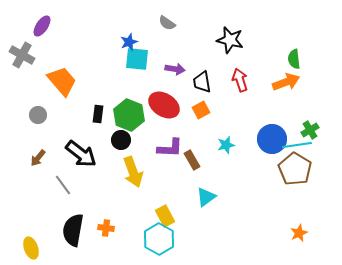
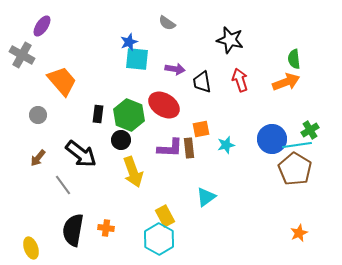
orange square: moved 19 px down; rotated 18 degrees clockwise
brown rectangle: moved 3 px left, 12 px up; rotated 24 degrees clockwise
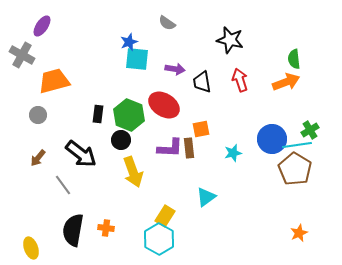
orange trapezoid: moved 8 px left; rotated 64 degrees counterclockwise
cyan star: moved 7 px right, 8 px down
yellow rectangle: rotated 60 degrees clockwise
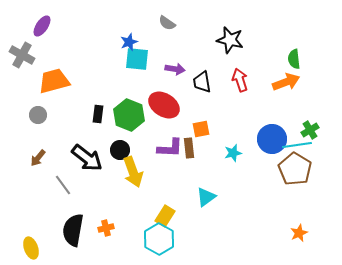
black circle: moved 1 px left, 10 px down
black arrow: moved 6 px right, 4 px down
orange cross: rotated 21 degrees counterclockwise
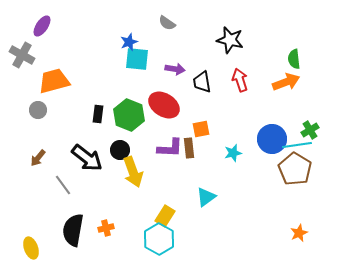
gray circle: moved 5 px up
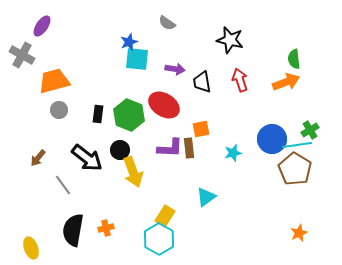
gray circle: moved 21 px right
